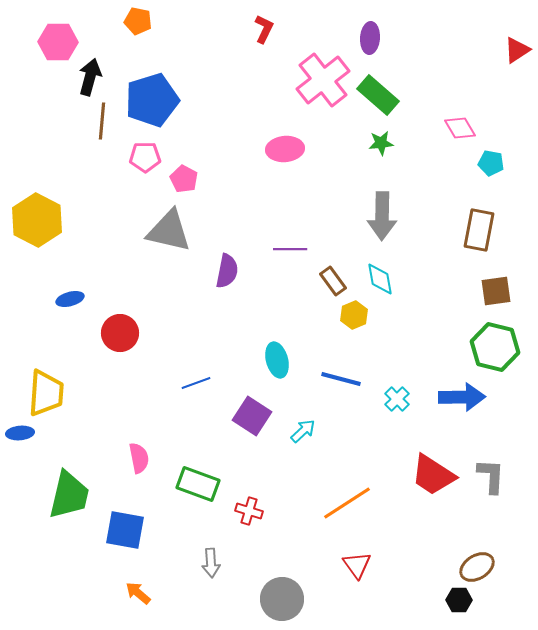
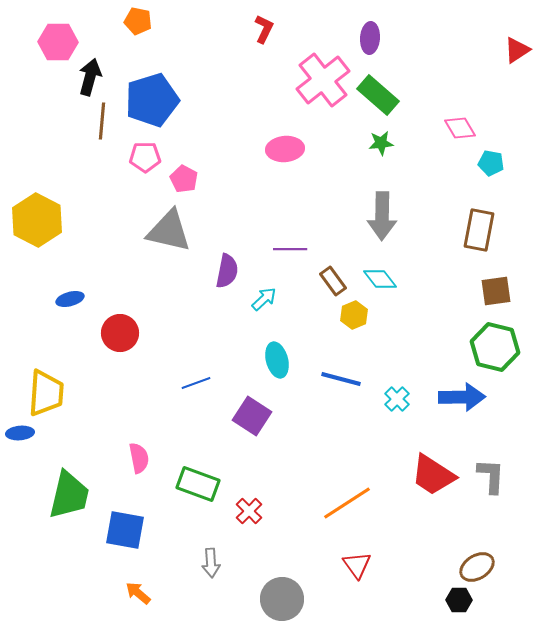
cyan diamond at (380, 279): rotated 28 degrees counterclockwise
cyan arrow at (303, 431): moved 39 px left, 132 px up
red cross at (249, 511): rotated 28 degrees clockwise
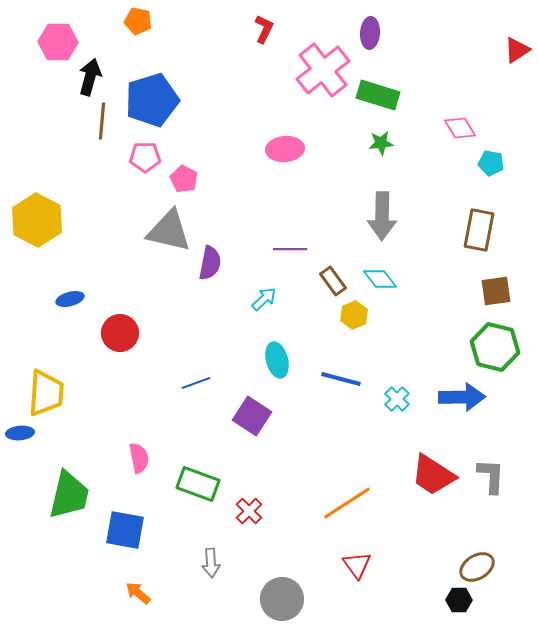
purple ellipse at (370, 38): moved 5 px up
pink cross at (323, 80): moved 10 px up
green rectangle at (378, 95): rotated 24 degrees counterclockwise
purple semicircle at (227, 271): moved 17 px left, 8 px up
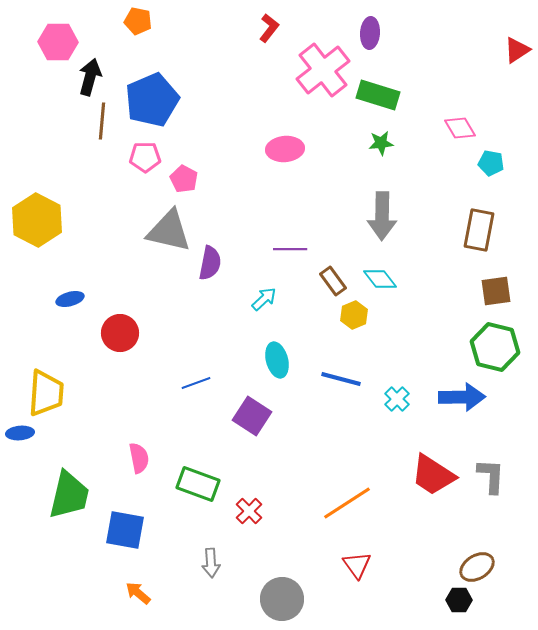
red L-shape at (264, 29): moved 5 px right, 1 px up; rotated 12 degrees clockwise
blue pentagon at (152, 100): rotated 6 degrees counterclockwise
